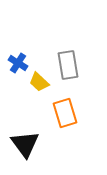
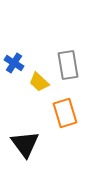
blue cross: moved 4 px left
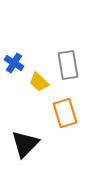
black triangle: rotated 20 degrees clockwise
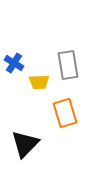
yellow trapezoid: rotated 45 degrees counterclockwise
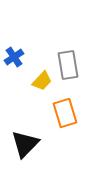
blue cross: moved 6 px up; rotated 24 degrees clockwise
yellow trapezoid: moved 3 px right, 1 px up; rotated 45 degrees counterclockwise
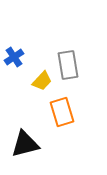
orange rectangle: moved 3 px left, 1 px up
black triangle: rotated 32 degrees clockwise
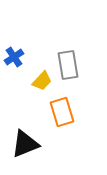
black triangle: rotated 8 degrees counterclockwise
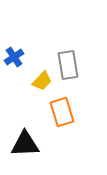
black triangle: rotated 20 degrees clockwise
